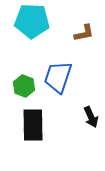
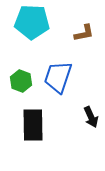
cyan pentagon: moved 1 px down
green hexagon: moved 3 px left, 5 px up
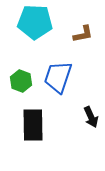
cyan pentagon: moved 3 px right
brown L-shape: moved 1 px left, 1 px down
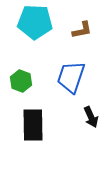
brown L-shape: moved 1 px left, 4 px up
blue trapezoid: moved 13 px right
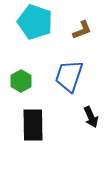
cyan pentagon: rotated 16 degrees clockwise
brown L-shape: rotated 10 degrees counterclockwise
blue trapezoid: moved 2 px left, 1 px up
green hexagon: rotated 10 degrees clockwise
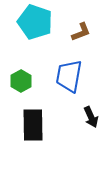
brown L-shape: moved 1 px left, 2 px down
blue trapezoid: rotated 8 degrees counterclockwise
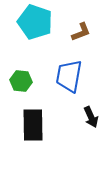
green hexagon: rotated 25 degrees counterclockwise
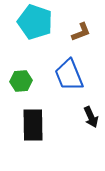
blue trapezoid: moved 1 px up; rotated 32 degrees counterclockwise
green hexagon: rotated 10 degrees counterclockwise
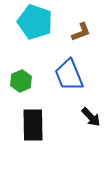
green hexagon: rotated 20 degrees counterclockwise
black arrow: rotated 20 degrees counterclockwise
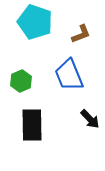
brown L-shape: moved 2 px down
black arrow: moved 1 px left, 2 px down
black rectangle: moved 1 px left
